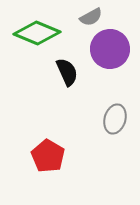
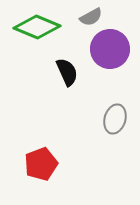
green diamond: moved 6 px up
red pentagon: moved 7 px left, 8 px down; rotated 20 degrees clockwise
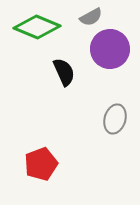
black semicircle: moved 3 px left
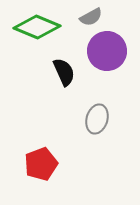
purple circle: moved 3 px left, 2 px down
gray ellipse: moved 18 px left
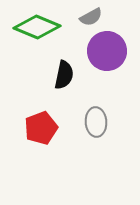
black semicircle: moved 3 px down; rotated 36 degrees clockwise
gray ellipse: moved 1 px left, 3 px down; rotated 20 degrees counterclockwise
red pentagon: moved 36 px up
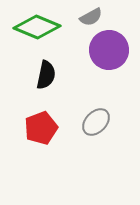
purple circle: moved 2 px right, 1 px up
black semicircle: moved 18 px left
gray ellipse: rotated 48 degrees clockwise
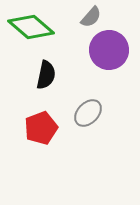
gray semicircle: rotated 20 degrees counterclockwise
green diamond: moved 6 px left; rotated 18 degrees clockwise
gray ellipse: moved 8 px left, 9 px up
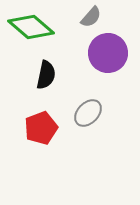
purple circle: moved 1 px left, 3 px down
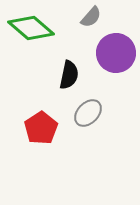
green diamond: moved 1 px down
purple circle: moved 8 px right
black semicircle: moved 23 px right
red pentagon: rotated 12 degrees counterclockwise
